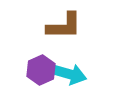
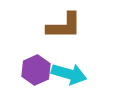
purple hexagon: moved 5 px left
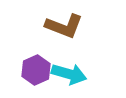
brown L-shape: rotated 21 degrees clockwise
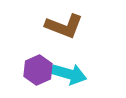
purple hexagon: moved 2 px right
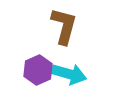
brown L-shape: rotated 96 degrees counterclockwise
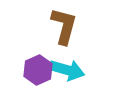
cyan arrow: moved 2 px left, 4 px up
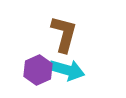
brown L-shape: moved 8 px down
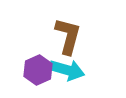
brown L-shape: moved 4 px right, 2 px down
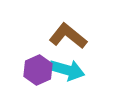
brown L-shape: rotated 66 degrees counterclockwise
